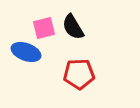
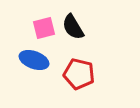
blue ellipse: moved 8 px right, 8 px down
red pentagon: rotated 16 degrees clockwise
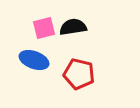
black semicircle: rotated 112 degrees clockwise
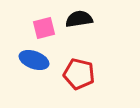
black semicircle: moved 6 px right, 8 px up
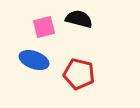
black semicircle: rotated 24 degrees clockwise
pink square: moved 1 px up
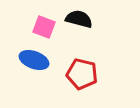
pink square: rotated 35 degrees clockwise
red pentagon: moved 3 px right
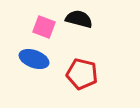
blue ellipse: moved 1 px up
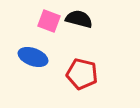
pink square: moved 5 px right, 6 px up
blue ellipse: moved 1 px left, 2 px up
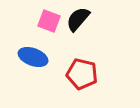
black semicircle: moved 1 px left; rotated 64 degrees counterclockwise
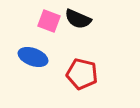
black semicircle: rotated 108 degrees counterclockwise
